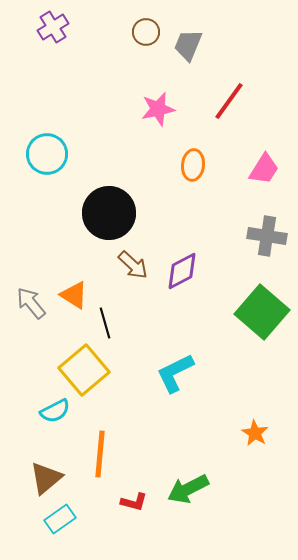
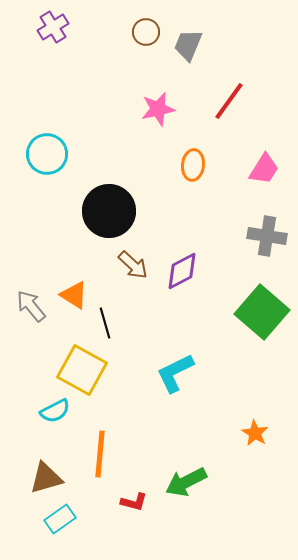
black circle: moved 2 px up
gray arrow: moved 3 px down
yellow square: moved 2 px left; rotated 21 degrees counterclockwise
brown triangle: rotated 24 degrees clockwise
green arrow: moved 2 px left, 7 px up
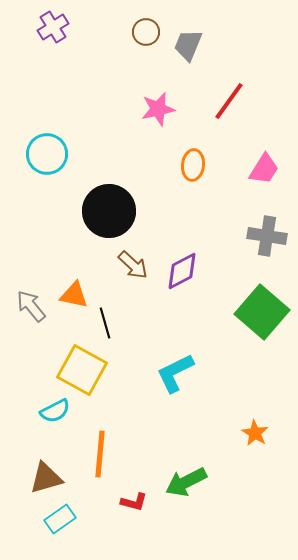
orange triangle: rotated 20 degrees counterclockwise
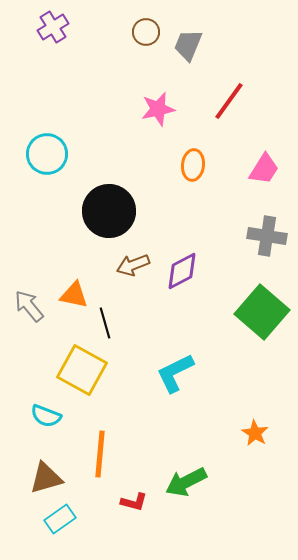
brown arrow: rotated 116 degrees clockwise
gray arrow: moved 2 px left
cyan semicircle: moved 9 px left, 5 px down; rotated 48 degrees clockwise
